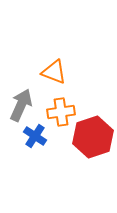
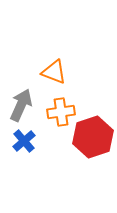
blue cross: moved 11 px left, 5 px down; rotated 15 degrees clockwise
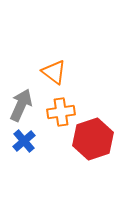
orange triangle: rotated 16 degrees clockwise
red hexagon: moved 2 px down
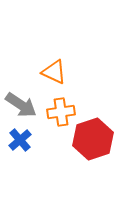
orange triangle: rotated 12 degrees counterclockwise
gray arrow: rotated 100 degrees clockwise
blue cross: moved 4 px left, 1 px up
